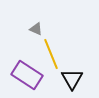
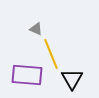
purple rectangle: rotated 28 degrees counterclockwise
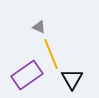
gray triangle: moved 3 px right, 2 px up
purple rectangle: rotated 40 degrees counterclockwise
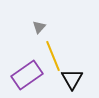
gray triangle: rotated 48 degrees clockwise
yellow line: moved 2 px right, 2 px down
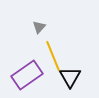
black triangle: moved 2 px left, 2 px up
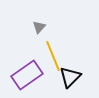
black triangle: rotated 15 degrees clockwise
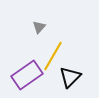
yellow line: rotated 52 degrees clockwise
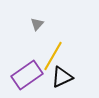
gray triangle: moved 2 px left, 3 px up
black triangle: moved 8 px left; rotated 20 degrees clockwise
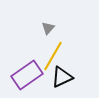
gray triangle: moved 11 px right, 4 px down
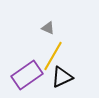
gray triangle: rotated 48 degrees counterclockwise
